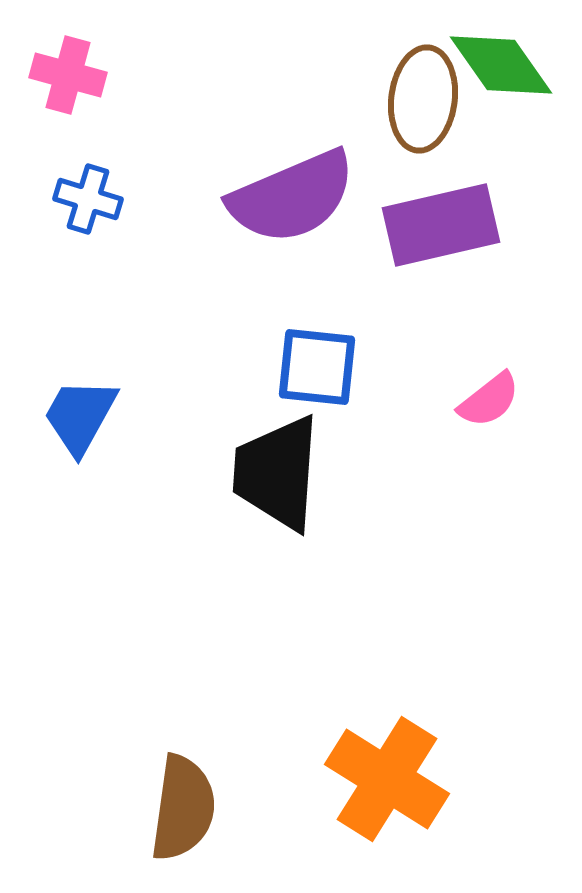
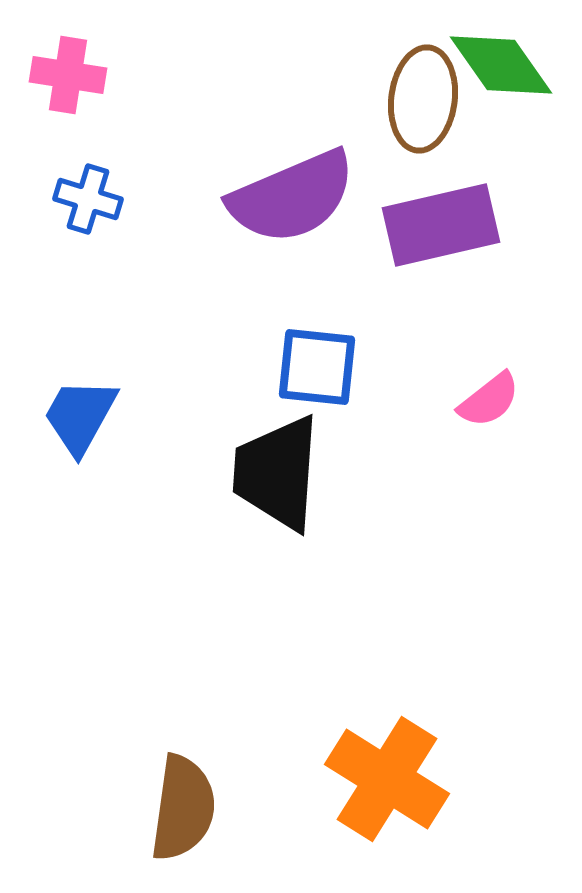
pink cross: rotated 6 degrees counterclockwise
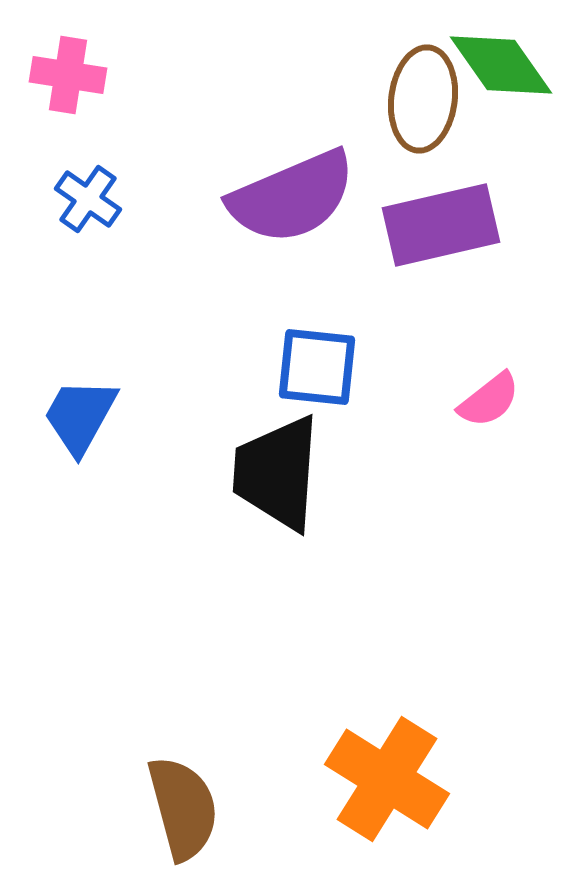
blue cross: rotated 18 degrees clockwise
brown semicircle: rotated 23 degrees counterclockwise
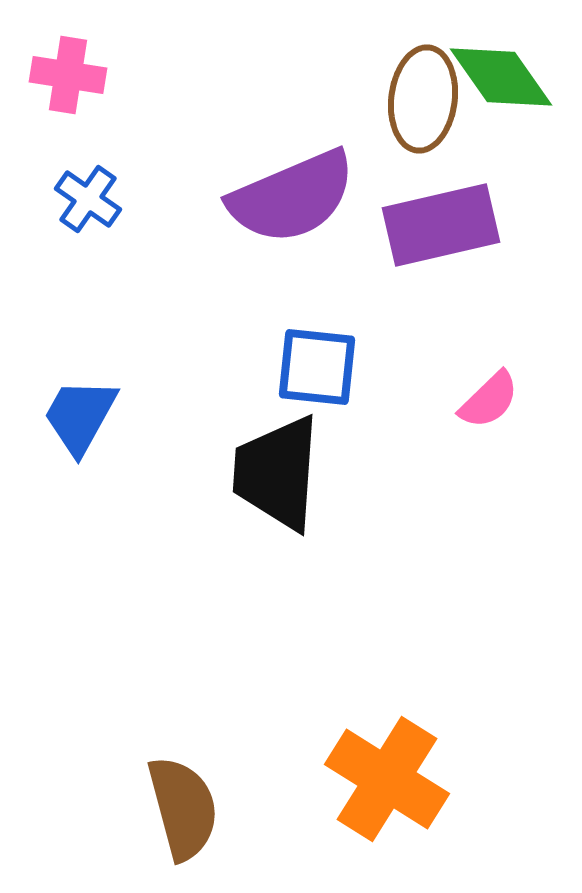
green diamond: moved 12 px down
pink semicircle: rotated 6 degrees counterclockwise
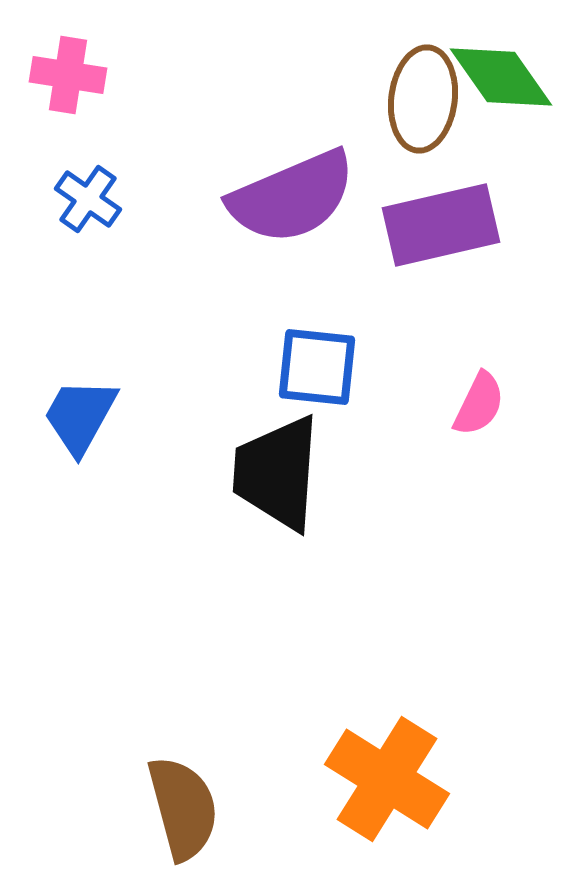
pink semicircle: moved 10 px left, 4 px down; rotated 20 degrees counterclockwise
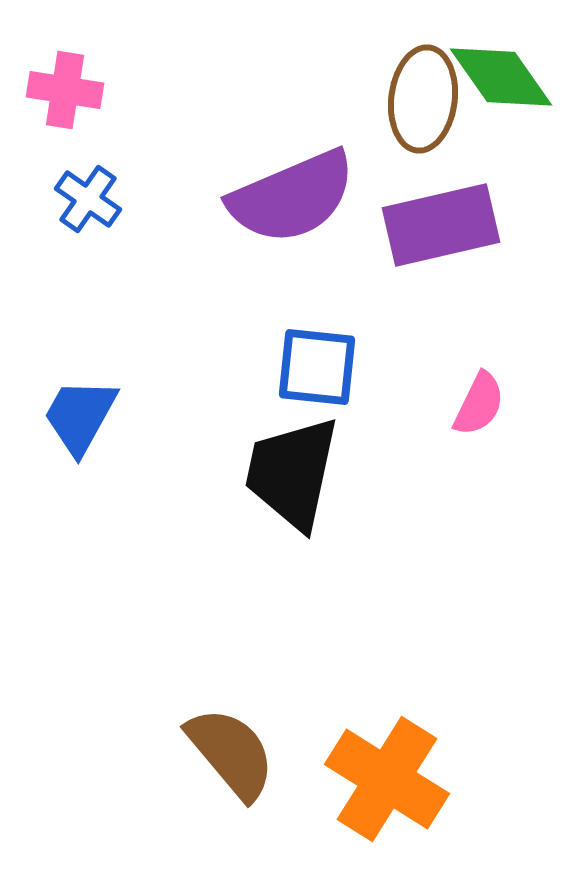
pink cross: moved 3 px left, 15 px down
black trapezoid: moved 15 px right; rotated 8 degrees clockwise
brown semicircle: moved 48 px right, 55 px up; rotated 25 degrees counterclockwise
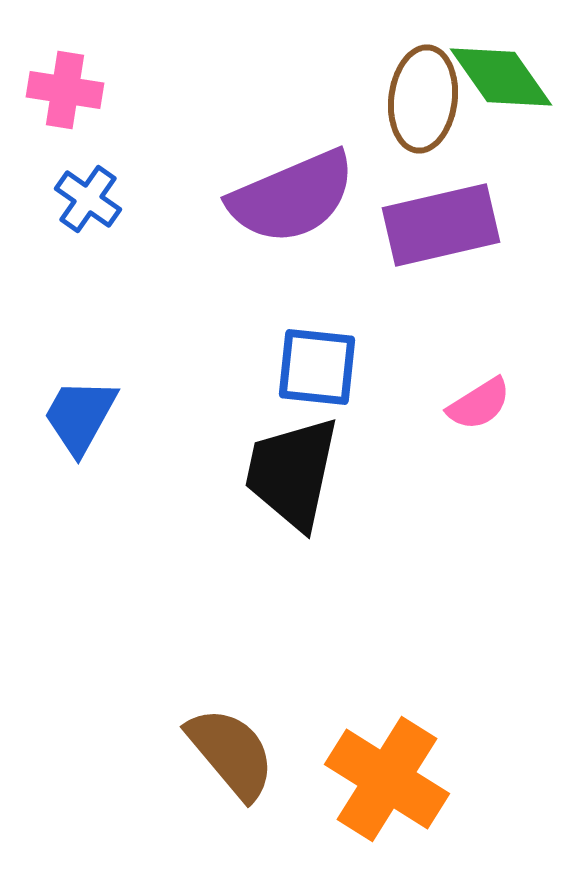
pink semicircle: rotated 32 degrees clockwise
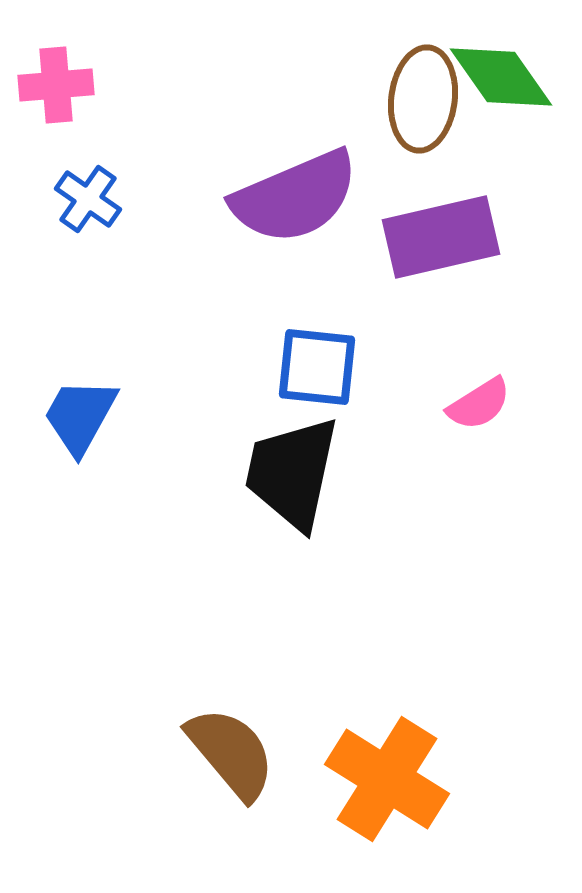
pink cross: moved 9 px left, 5 px up; rotated 14 degrees counterclockwise
purple semicircle: moved 3 px right
purple rectangle: moved 12 px down
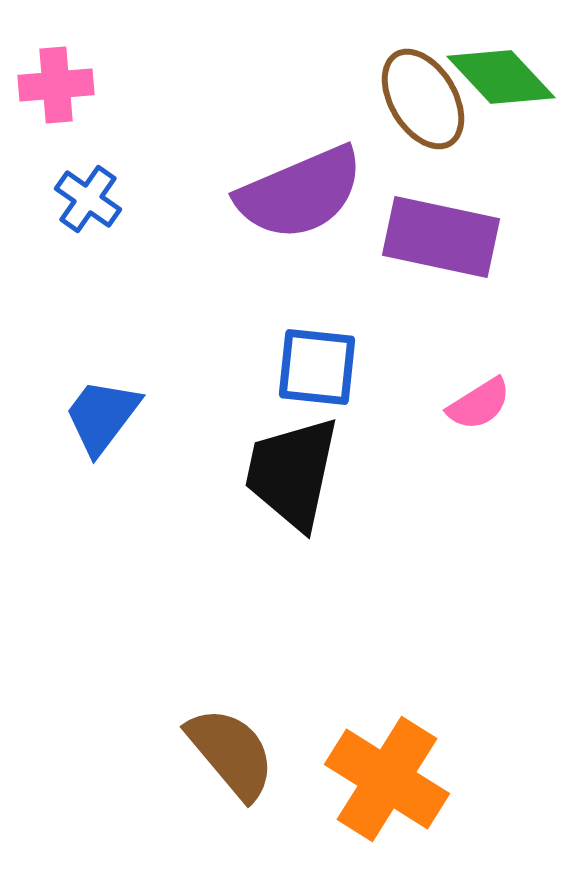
green diamond: rotated 8 degrees counterclockwise
brown ellipse: rotated 38 degrees counterclockwise
purple semicircle: moved 5 px right, 4 px up
purple rectangle: rotated 25 degrees clockwise
blue trapezoid: moved 22 px right; rotated 8 degrees clockwise
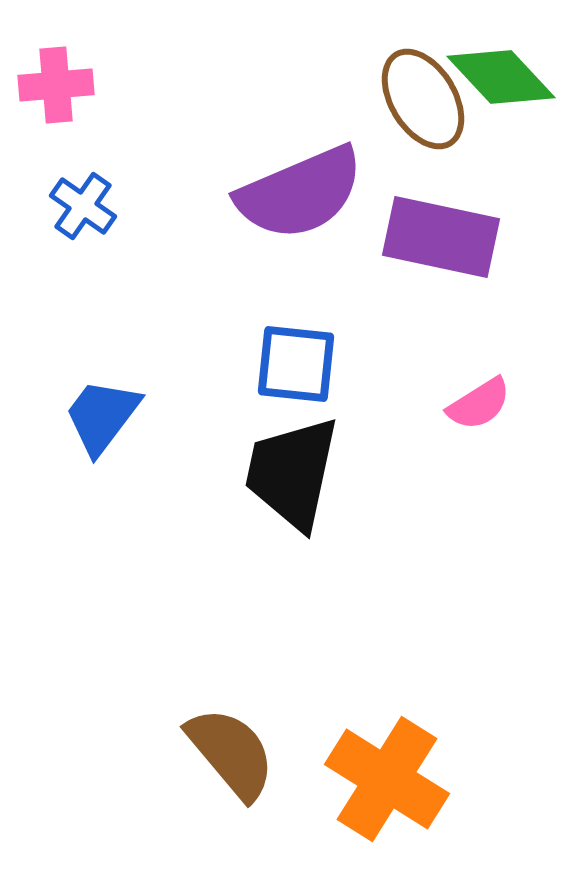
blue cross: moved 5 px left, 7 px down
blue square: moved 21 px left, 3 px up
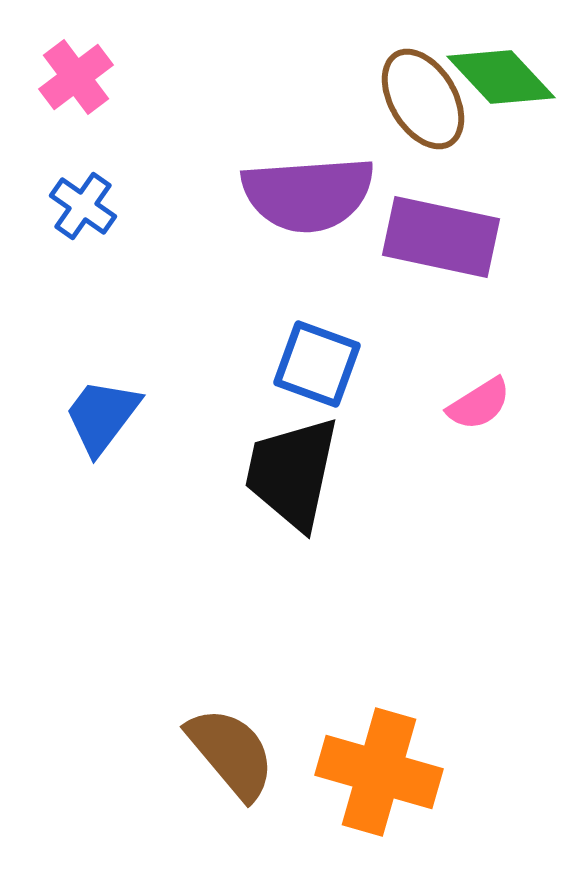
pink cross: moved 20 px right, 8 px up; rotated 32 degrees counterclockwise
purple semicircle: moved 8 px right, 1 px down; rotated 19 degrees clockwise
blue square: moved 21 px right; rotated 14 degrees clockwise
orange cross: moved 8 px left, 7 px up; rotated 16 degrees counterclockwise
